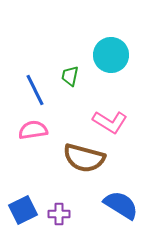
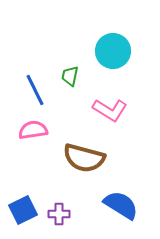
cyan circle: moved 2 px right, 4 px up
pink L-shape: moved 12 px up
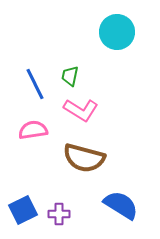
cyan circle: moved 4 px right, 19 px up
blue line: moved 6 px up
pink L-shape: moved 29 px left
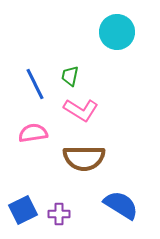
pink semicircle: moved 3 px down
brown semicircle: rotated 15 degrees counterclockwise
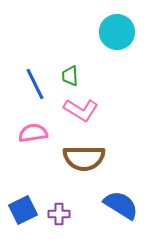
green trapezoid: rotated 15 degrees counterclockwise
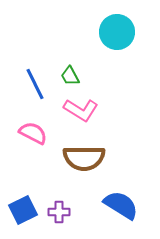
green trapezoid: rotated 25 degrees counterclockwise
pink semicircle: rotated 36 degrees clockwise
purple cross: moved 2 px up
